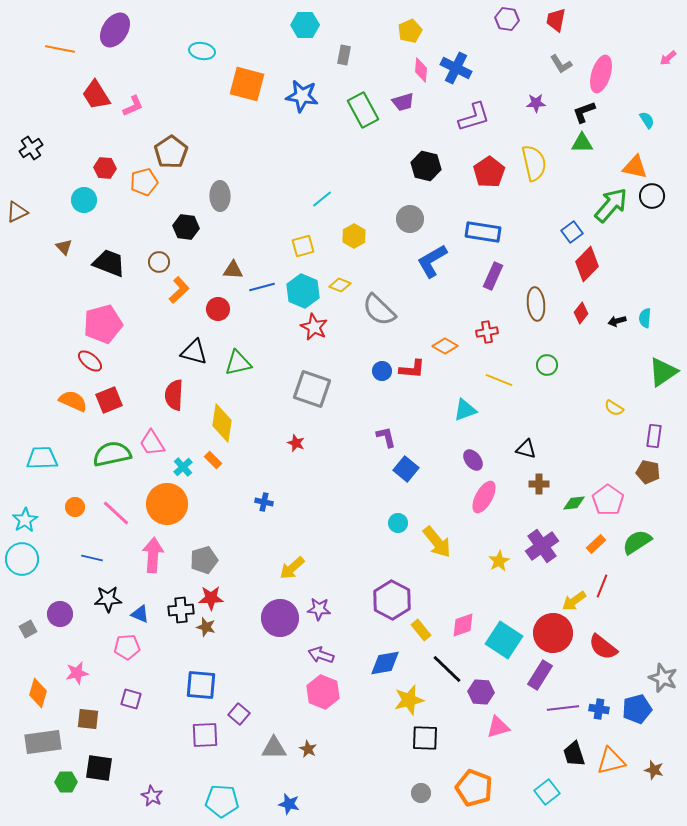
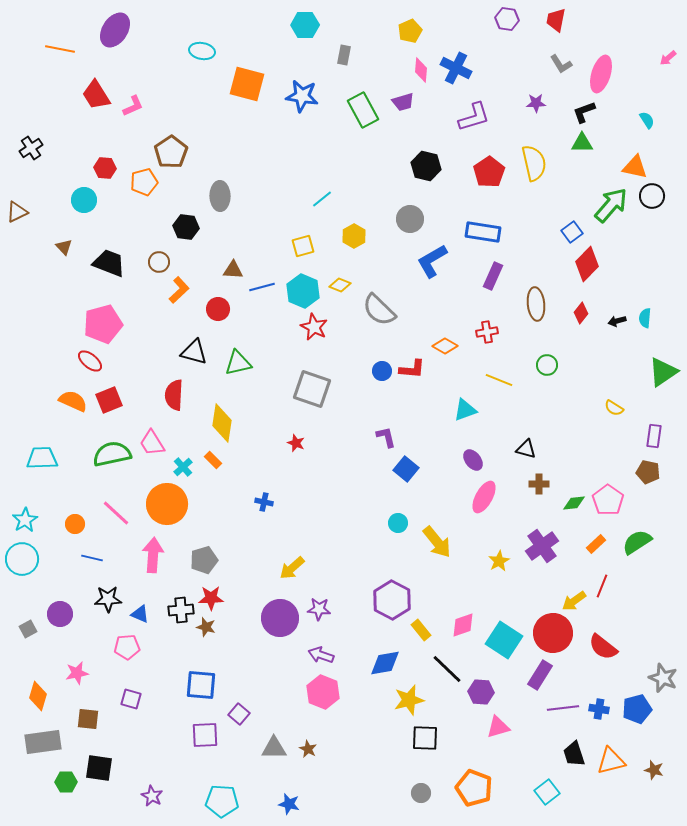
orange circle at (75, 507): moved 17 px down
orange diamond at (38, 693): moved 3 px down
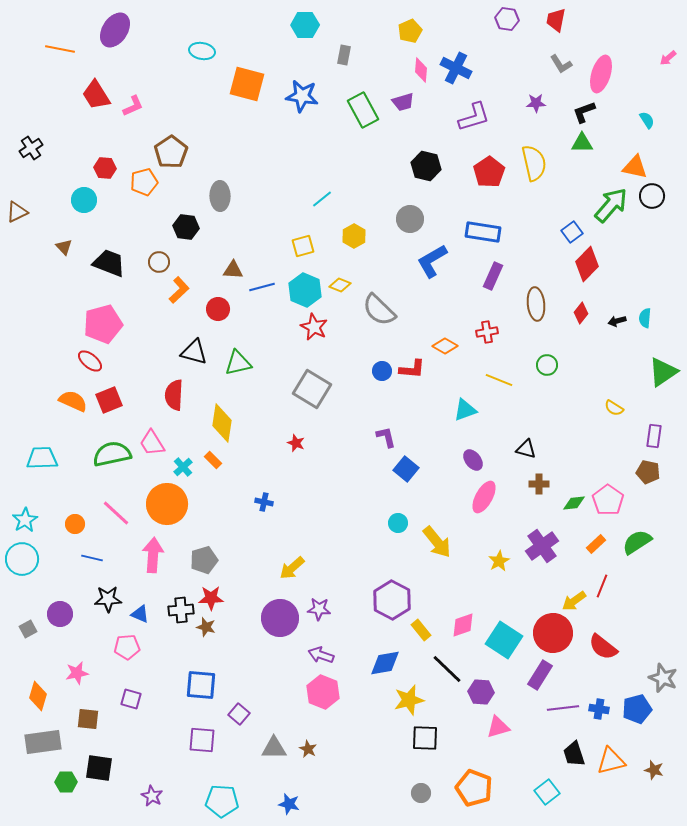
cyan hexagon at (303, 291): moved 2 px right, 1 px up
gray square at (312, 389): rotated 12 degrees clockwise
purple square at (205, 735): moved 3 px left, 5 px down; rotated 8 degrees clockwise
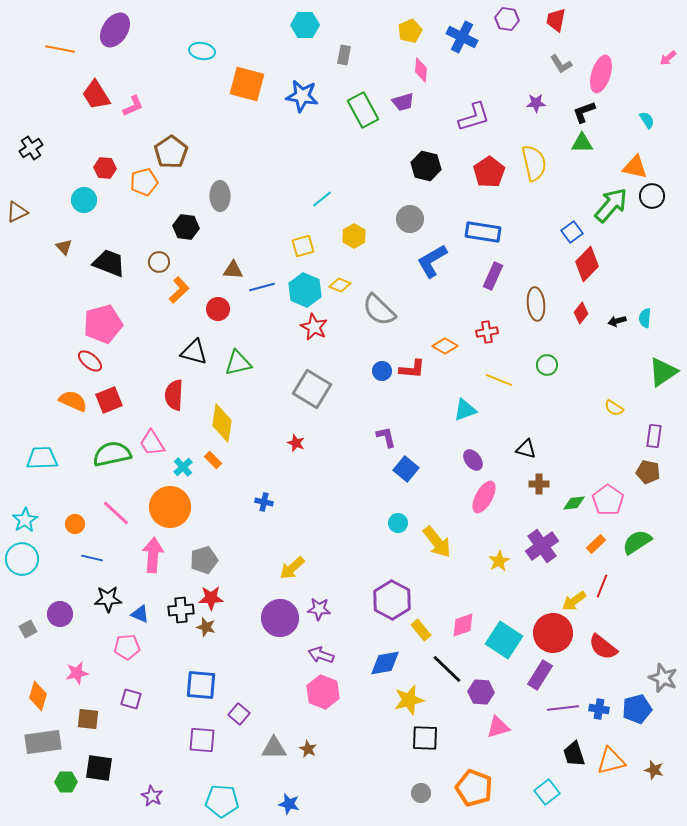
blue cross at (456, 68): moved 6 px right, 31 px up
orange circle at (167, 504): moved 3 px right, 3 px down
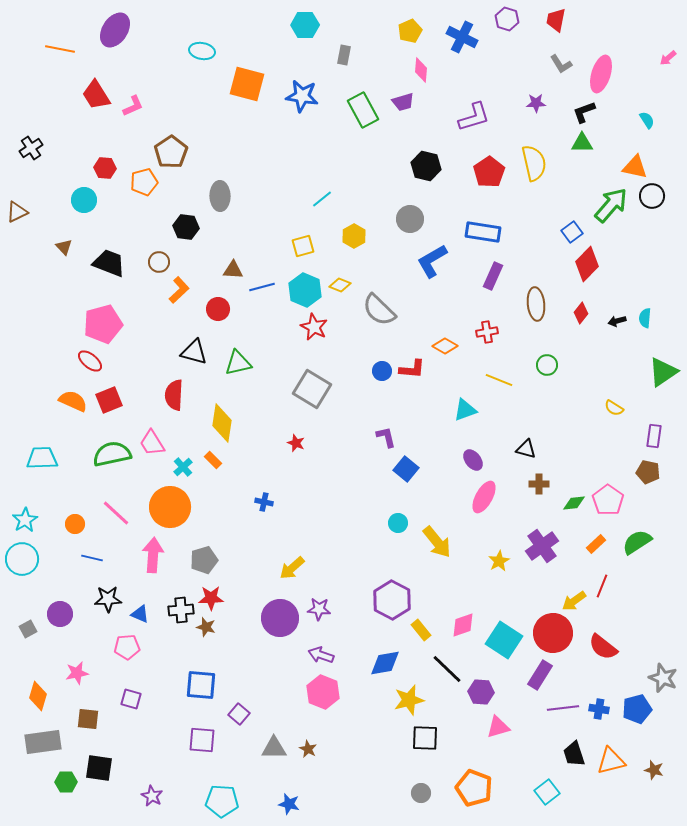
purple hexagon at (507, 19): rotated 10 degrees clockwise
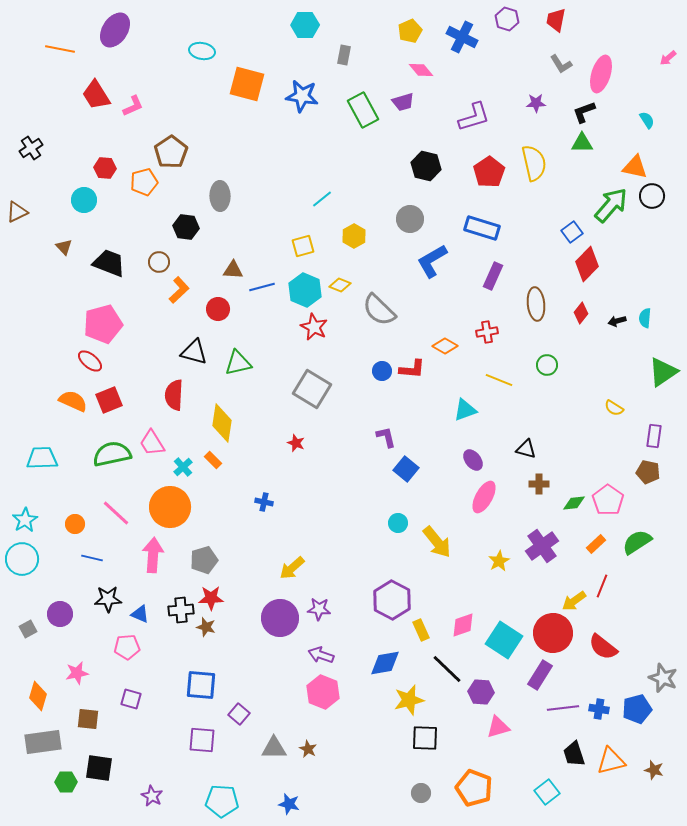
pink diamond at (421, 70): rotated 45 degrees counterclockwise
blue rectangle at (483, 232): moved 1 px left, 4 px up; rotated 8 degrees clockwise
yellow rectangle at (421, 630): rotated 15 degrees clockwise
